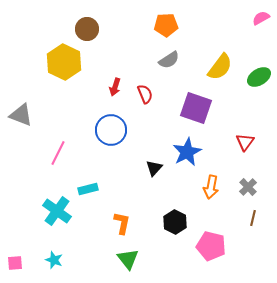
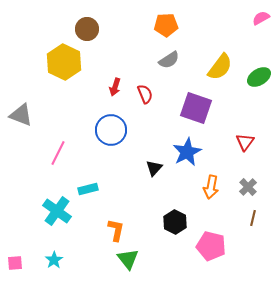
orange L-shape: moved 6 px left, 7 px down
cyan star: rotated 18 degrees clockwise
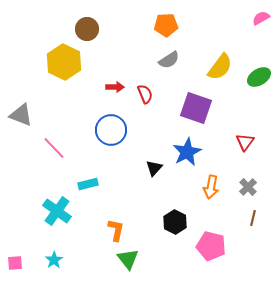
red arrow: rotated 108 degrees counterclockwise
pink line: moved 4 px left, 5 px up; rotated 70 degrees counterclockwise
cyan rectangle: moved 5 px up
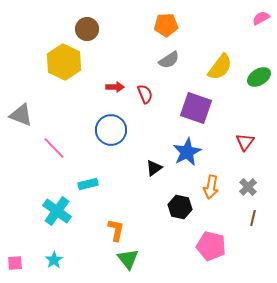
black triangle: rotated 12 degrees clockwise
black hexagon: moved 5 px right, 15 px up; rotated 15 degrees counterclockwise
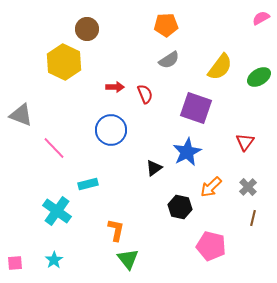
orange arrow: rotated 35 degrees clockwise
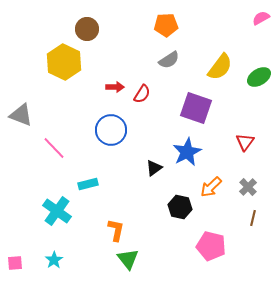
red semicircle: moved 3 px left; rotated 54 degrees clockwise
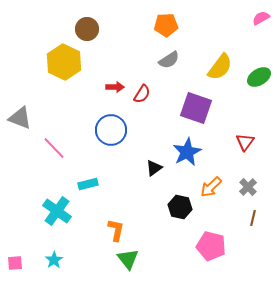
gray triangle: moved 1 px left, 3 px down
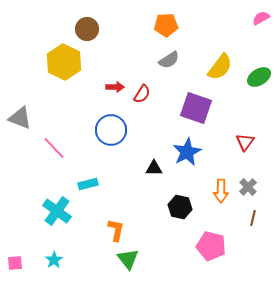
black triangle: rotated 36 degrees clockwise
orange arrow: moved 10 px right, 4 px down; rotated 45 degrees counterclockwise
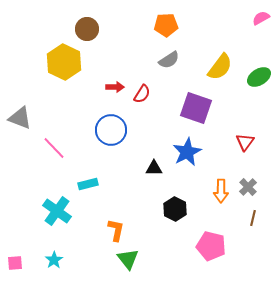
black hexagon: moved 5 px left, 2 px down; rotated 15 degrees clockwise
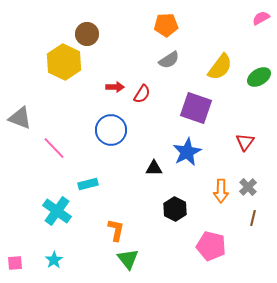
brown circle: moved 5 px down
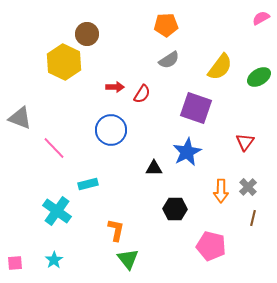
black hexagon: rotated 25 degrees counterclockwise
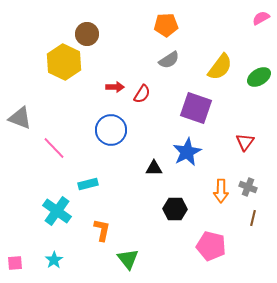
gray cross: rotated 24 degrees counterclockwise
orange L-shape: moved 14 px left
